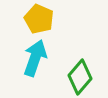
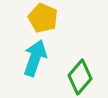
yellow pentagon: moved 4 px right, 1 px up
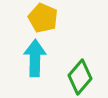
cyan arrow: rotated 18 degrees counterclockwise
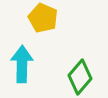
cyan arrow: moved 13 px left, 6 px down
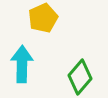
yellow pentagon: rotated 24 degrees clockwise
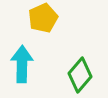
green diamond: moved 2 px up
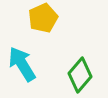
cyan arrow: rotated 33 degrees counterclockwise
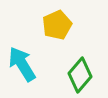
yellow pentagon: moved 14 px right, 7 px down
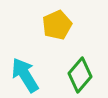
cyan arrow: moved 3 px right, 11 px down
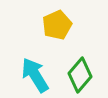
cyan arrow: moved 10 px right
